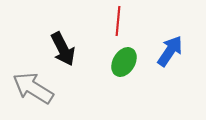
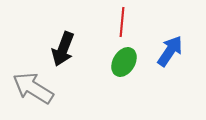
red line: moved 4 px right, 1 px down
black arrow: rotated 48 degrees clockwise
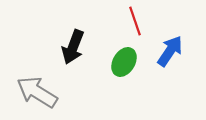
red line: moved 13 px right, 1 px up; rotated 24 degrees counterclockwise
black arrow: moved 10 px right, 2 px up
gray arrow: moved 4 px right, 4 px down
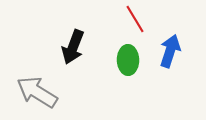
red line: moved 2 px up; rotated 12 degrees counterclockwise
blue arrow: rotated 16 degrees counterclockwise
green ellipse: moved 4 px right, 2 px up; rotated 32 degrees counterclockwise
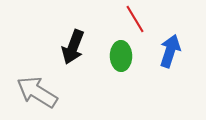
green ellipse: moved 7 px left, 4 px up
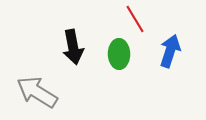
black arrow: rotated 32 degrees counterclockwise
green ellipse: moved 2 px left, 2 px up
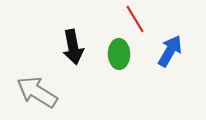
blue arrow: rotated 12 degrees clockwise
